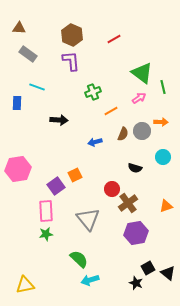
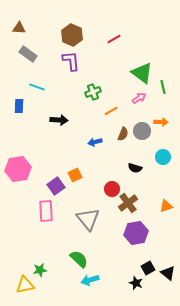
blue rectangle: moved 2 px right, 3 px down
green star: moved 6 px left, 36 px down
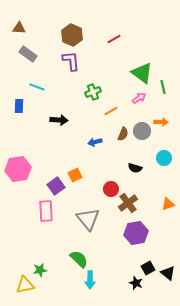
cyan circle: moved 1 px right, 1 px down
red circle: moved 1 px left
orange triangle: moved 2 px right, 2 px up
cyan arrow: rotated 72 degrees counterclockwise
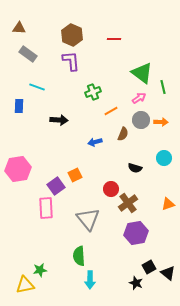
red line: rotated 32 degrees clockwise
gray circle: moved 1 px left, 11 px up
pink rectangle: moved 3 px up
green semicircle: moved 3 px up; rotated 138 degrees counterclockwise
black square: moved 1 px right, 1 px up
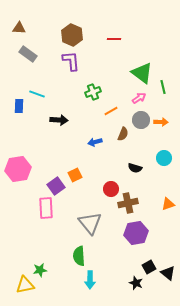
cyan line: moved 7 px down
brown cross: rotated 24 degrees clockwise
gray triangle: moved 2 px right, 4 px down
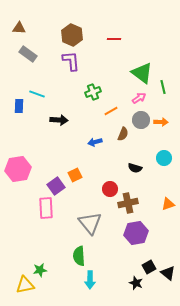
red circle: moved 1 px left
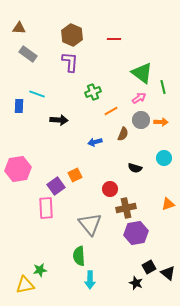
purple L-shape: moved 1 px left, 1 px down; rotated 10 degrees clockwise
brown cross: moved 2 px left, 5 px down
gray triangle: moved 1 px down
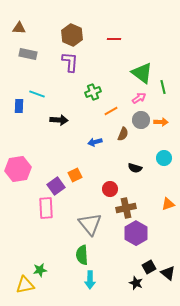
gray rectangle: rotated 24 degrees counterclockwise
purple hexagon: rotated 20 degrees counterclockwise
green semicircle: moved 3 px right, 1 px up
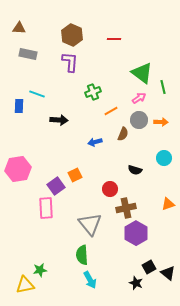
gray circle: moved 2 px left
black semicircle: moved 2 px down
cyan arrow: rotated 30 degrees counterclockwise
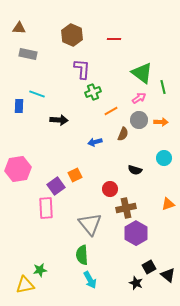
purple L-shape: moved 12 px right, 7 px down
black triangle: moved 2 px down
